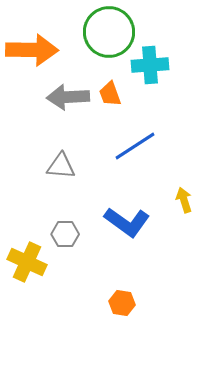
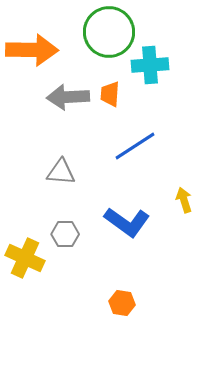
orange trapezoid: rotated 24 degrees clockwise
gray triangle: moved 6 px down
yellow cross: moved 2 px left, 4 px up
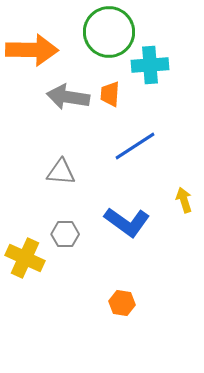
gray arrow: rotated 12 degrees clockwise
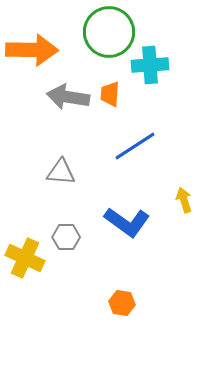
gray hexagon: moved 1 px right, 3 px down
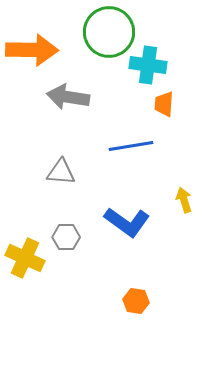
cyan cross: moved 2 px left; rotated 12 degrees clockwise
orange trapezoid: moved 54 px right, 10 px down
blue line: moved 4 px left; rotated 24 degrees clockwise
orange hexagon: moved 14 px right, 2 px up
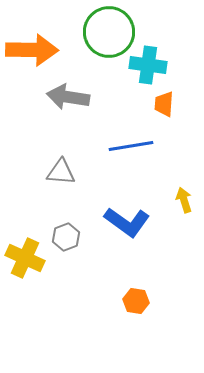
gray hexagon: rotated 20 degrees counterclockwise
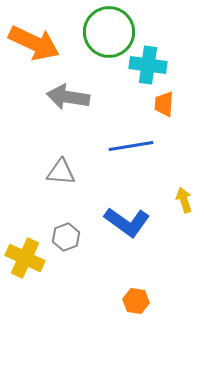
orange arrow: moved 2 px right, 7 px up; rotated 24 degrees clockwise
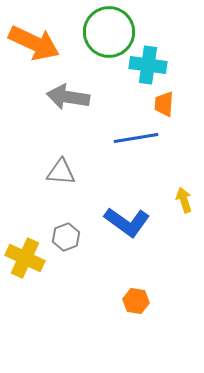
blue line: moved 5 px right, 8 px up
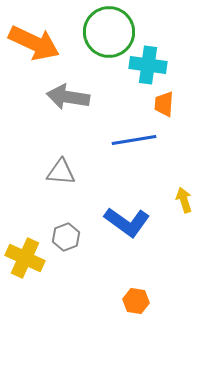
blue line: moved 2 px left, 2 px down
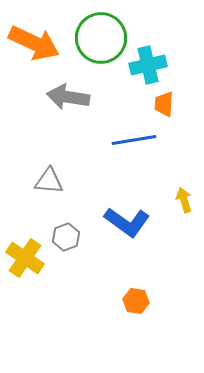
green circle: moved 8 px left, 6 px down
cyan cross: rotated 21 degrees counterclockwise
gray triangle: moved 12 px left, 9 px down
yellow cross: rotated 9 degrees clockwise
